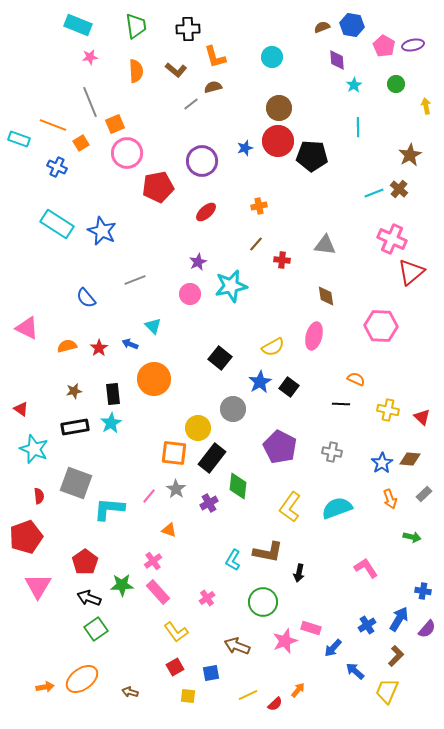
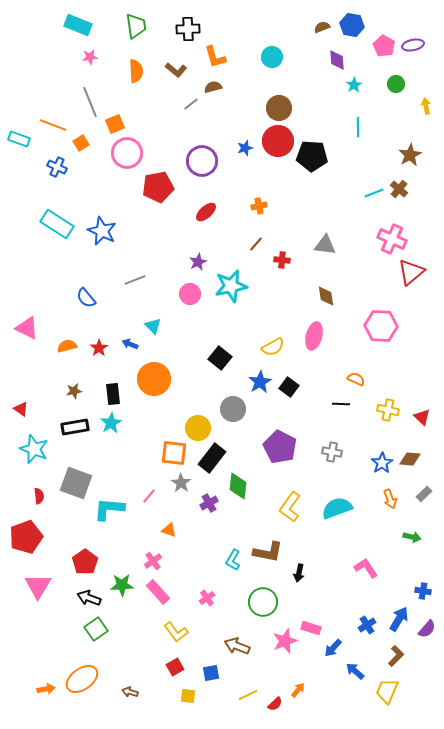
gray star at (176, 489): moved 5 px right, 6 px up
orange arrow at (45, 687): moved 1 px right, 2 px down
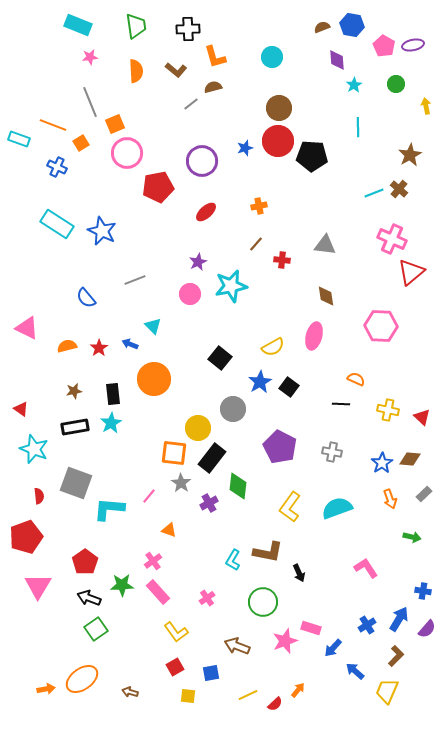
black arrow at (299, 573): rotated 36 degrees counterclockwise
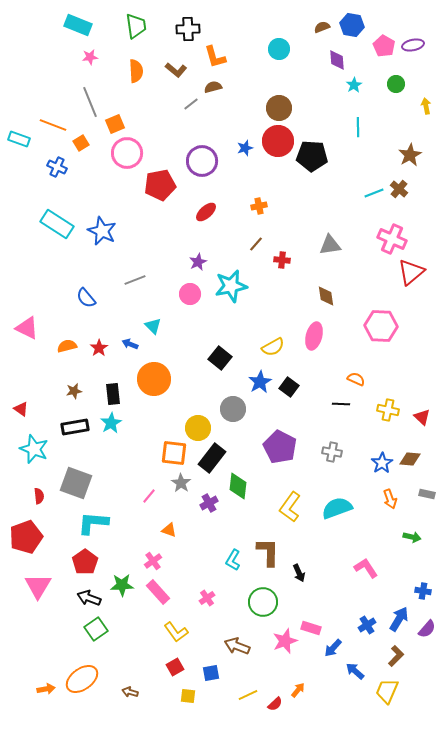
cyan circle at (272, 57): moved 7 px right, 8 px up
red pentagon at (158, 187): moved 2 px right, 2 px up
gray triangle at (325, 245): moved 5 px right; rotated 15 degrees counterclockwise
gray rectangle at (424, 494): moved 3 px right; rotated 56 degrees clockwise
cyan L-shape at (109, 509): moved 16 px left, 14 px down
brown L-shape at (268, 552): rotated 100 degrees counterclockwise
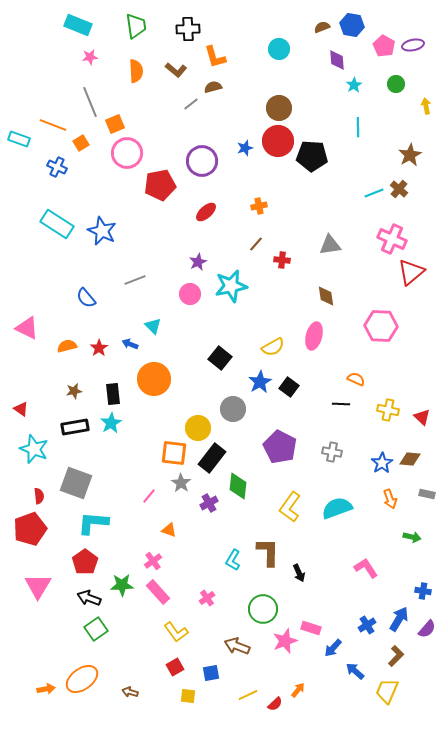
red pentagon at (26, 537): moved 4 px right, 8 px up
green circle at (263, 602): moved 7 px down
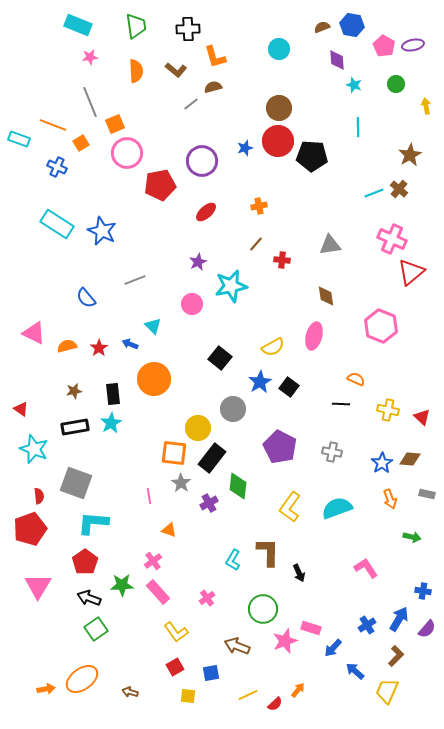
cyan star at (354, 85): rotated 21 degrees counterclockwise
pink circle at (190, 294): moved 2 px right, 10 px down
pink hexagon at (381, 326): rotated 20 degrees clockwise
pink triangle at (27, 328): moved 7 px right, 5 px down
pink line at (149, 496): rotated 49 degrees counterclockwise
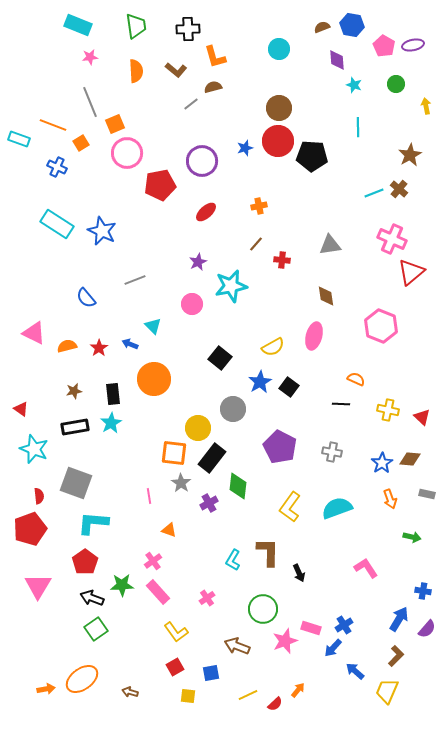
black arrow at (89, 598): moved 3 px right
blue cross at (367, 625): moved 23 px left
